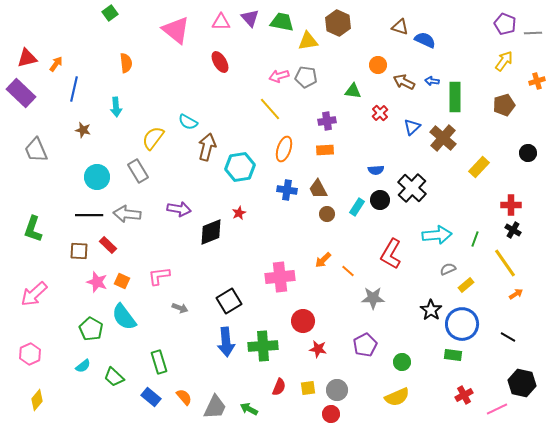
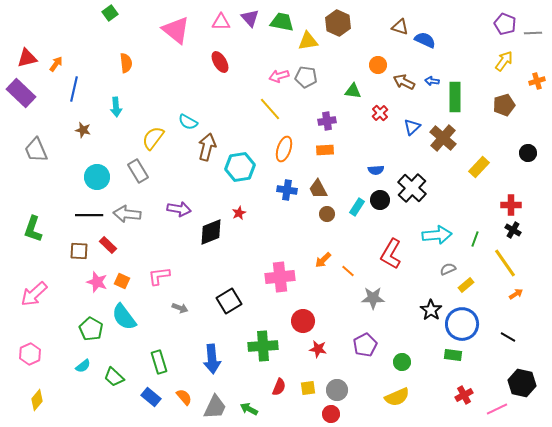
blue arrow at (226, 342): moved 14 px left, 17 px down
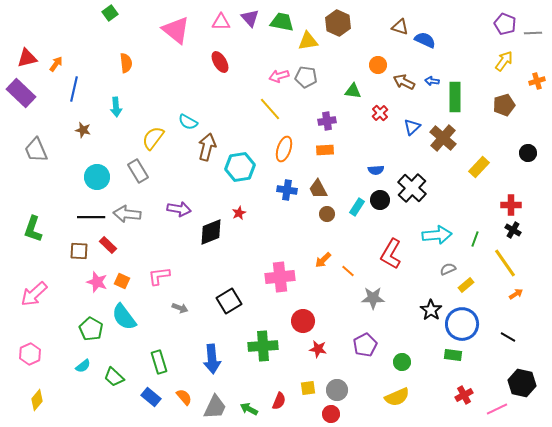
black line at (89, 215): moved 2 px right, 2 px down
red semicircle at (279, 387): moved 14 px down
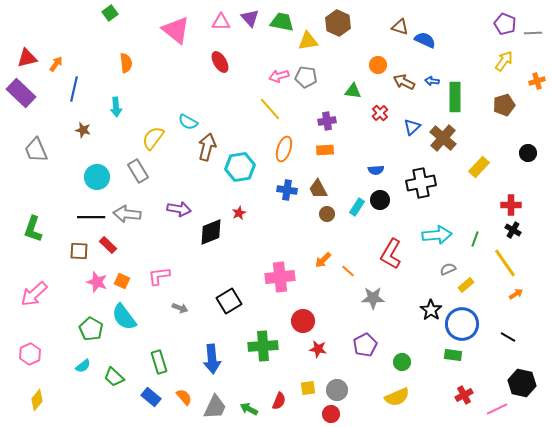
black cross at (412, 188): moved 9 px right, 5 px up; rotated 36 degrees clockwise
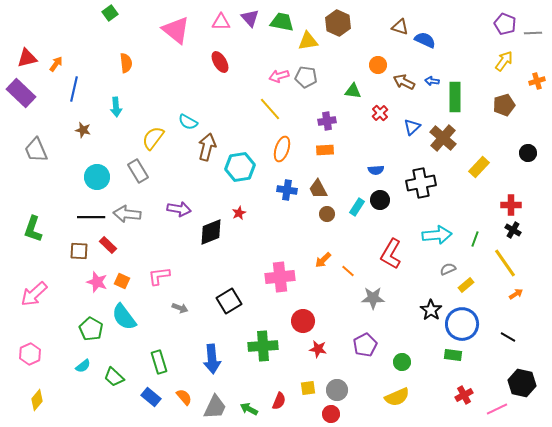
orange ellipse at (284, 149): moved 2 px left
